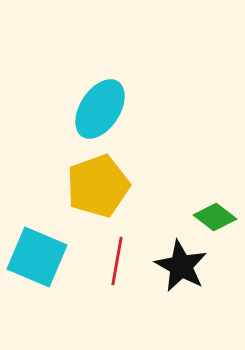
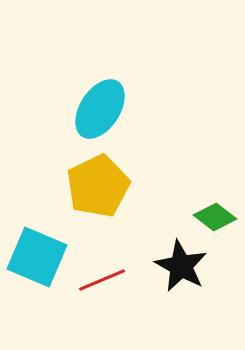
yellow pentagon: rotated 6 degrees counterclockwise
red line: moved 15 px left, 19 px down; rotated 57 degrees clockwise
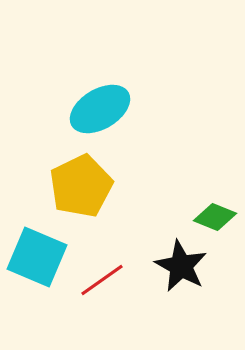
cyan ellipse: rotated 26 degrees clockwise
yellow pentagon: moved 17 px left
green diamond: rotated 15 degrees counterclockwise
red line: rotated 12 degrees counterclockwise
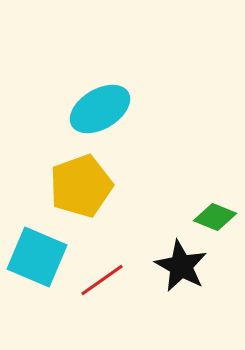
yellow pentagon: rotated 6 degrees clockwise
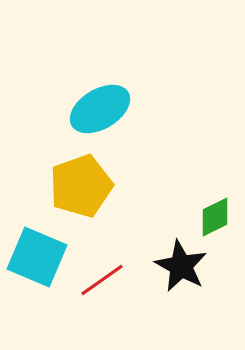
green diamond: rotated 48 degrees counterclockwise
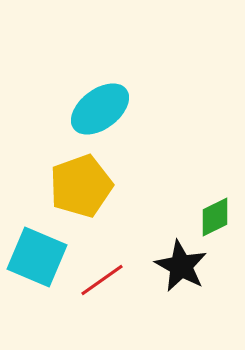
cyan ellipse: rotated 6 degrees counterclockwise
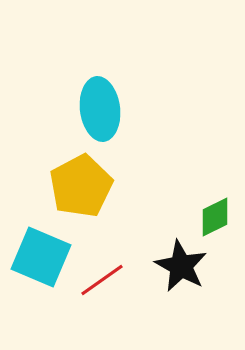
cyan ellipse: rotated 60 degrees counterclockwise
yellow pentagon: rotated 8 degrees counterclockwise
cyan square: moved 4 px right
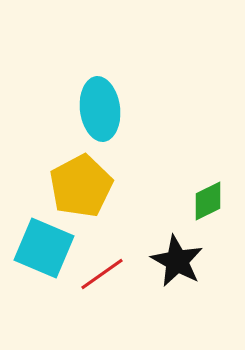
green diamond: moved 7 px left, 16 px up
cyan square: moved 3 px right, 9 px up
black star: moved 4 px left, 5 px up
red line: moved 6 px up
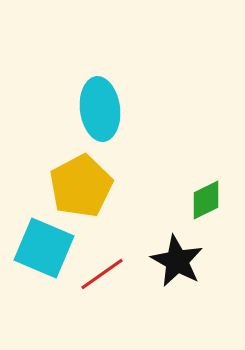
green diamond: moved 2 px left, 1 px up
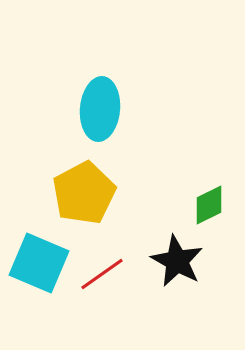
cyan ellipse: rotated 12 degrees clockwise
yellow pentagon: moved 3 px right, 7 px down
green diamond: moved 3 px right, 5 px down
cyan square: moved 5 px left, 15 px down
